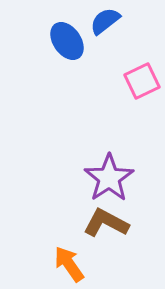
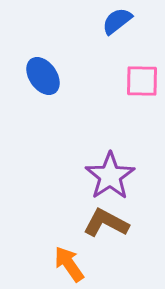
blue semicircle: moved 12 px right
blue ellipse: moved 24 px left, 35 px down
pink square: rotated 27 degrees clockwise
purple star: moved 1 px right, 2 px up
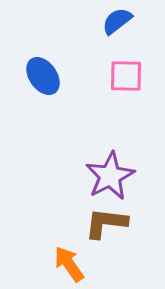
pink square: moved 16 px left, 5 px up
purple star: rotated 6 degrees clockwise
brown L-shape: rotated 21 degrees counterclockwise
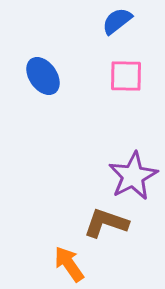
purple star: moved 23 px right
brown L-shape: rotated 12 degrees clockwise
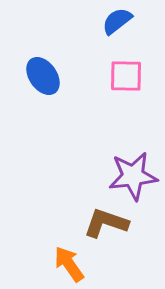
purple star: rotated 21 degrees clockwise
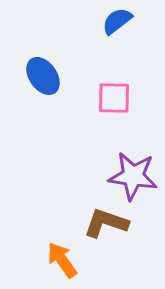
pink square: moved 12 px left, 22 px down
purple star: rotated 15 degrees clockwise
orange arrow: moved 7 px left, 4 px up
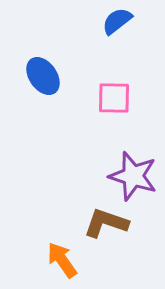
purple star: rotated 9 degrees clockwise
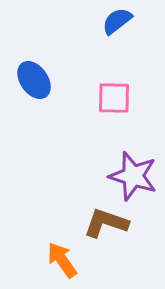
blue ellipse: moved 9 px left, 4 px down
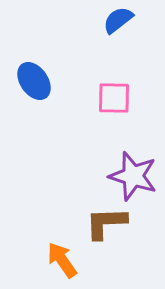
blue semicircle: moved 1 px right, 1 px up
blue ellipse: moved 1 px down
brown L-shape: rotated 21 degrees counterclockwise
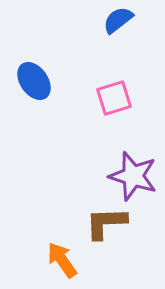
pink square: rotated 18 degrees counterclockwise
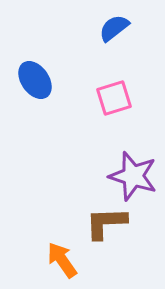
blue semicircle: moved 4 px left, 8 px down
blue ellipse: moved 1 px right, 1 px up
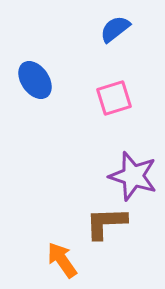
blue semicircle: moved 1 px right, 1 px down
